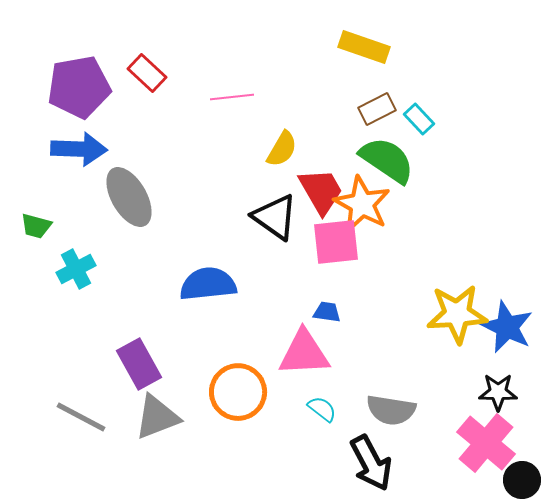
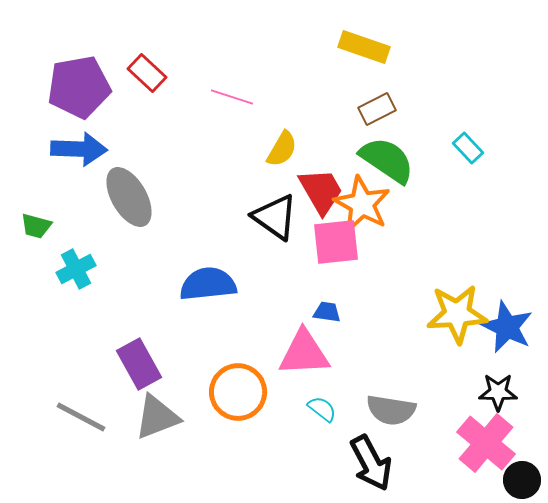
pink line: rotated 24 degrees clockwise
cyan rectangle: moved 49 px right, 29 px down
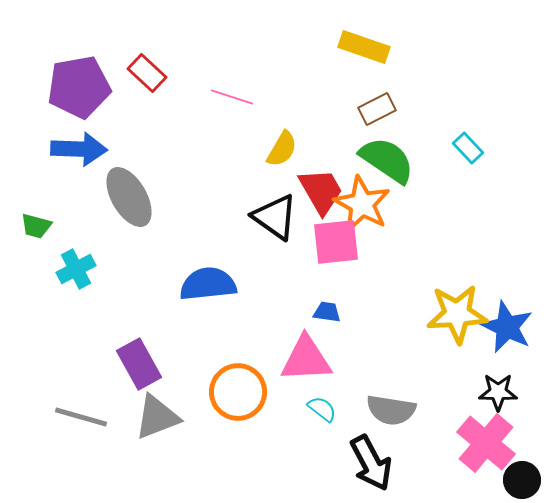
pink triangle: moved 2 px right, 6 px down
gray line: rotated 12 degrees counterclockwise
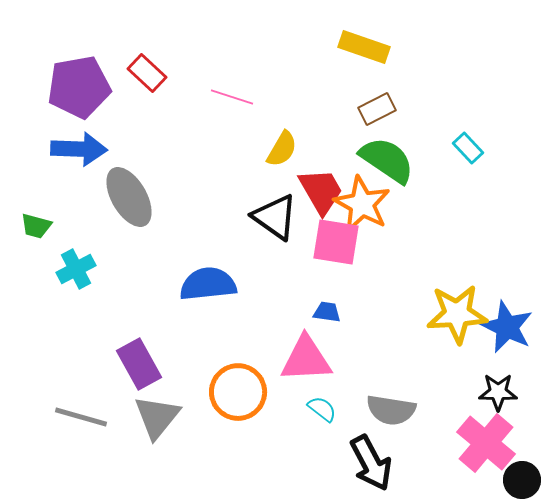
pink square: rotated 15 degrees clockwise
gray triangle: rotated 30 degrees counterclockwise
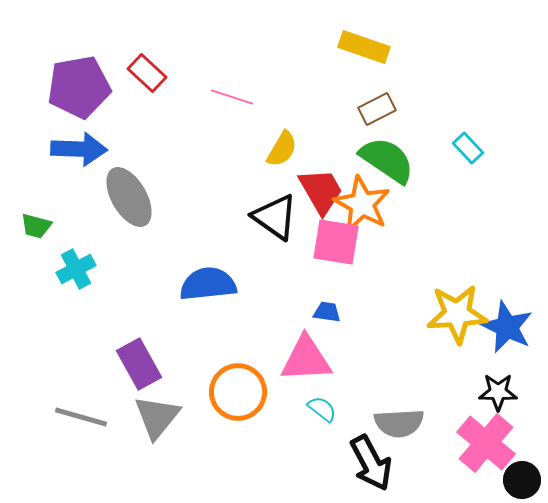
gray semicircle: moved 8 px right, 13 px down; rotated 12 degrees counterclockwise
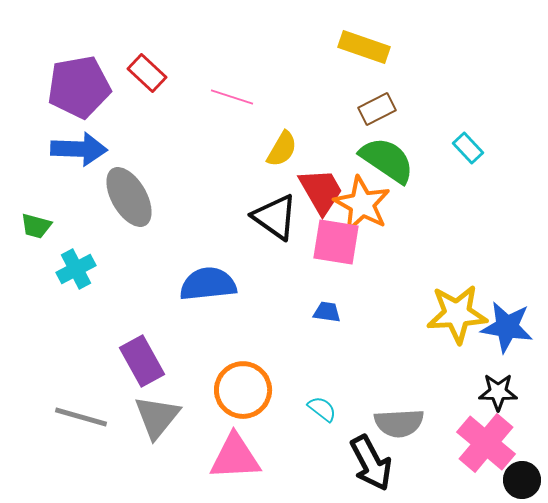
blue star: rotated 16 degrees counterclockwise
pink triangle: moved 71 px left, 98 px down
purple rectangle: moved 3 px right, 3 px up
orange circle: moved 5 px right, 2 px up
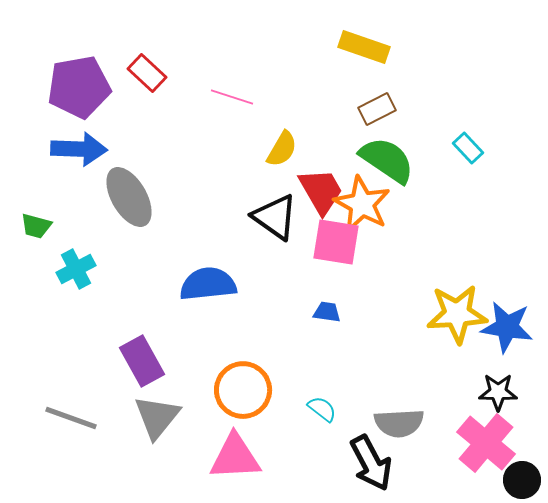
gray line: moved 10 px left, 1 px down; rotated 4 degrees clockwise
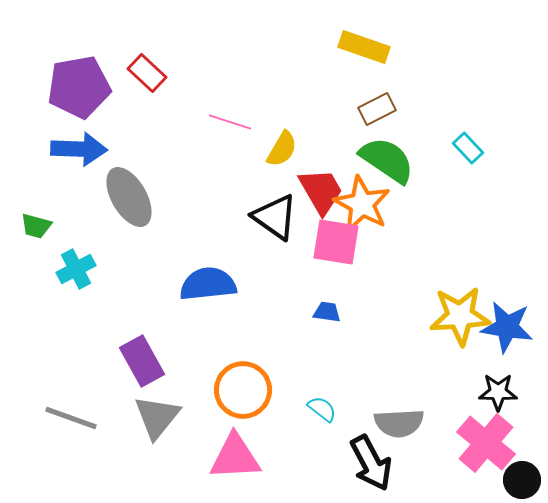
pink line: moved 2 px left, 25 px down
yellow star: moved 3 px right, 2 px down
